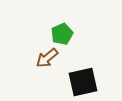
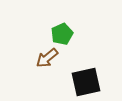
black square: moved 3 px right
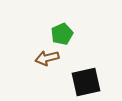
brown arrow: rotated 25 degrees clockwise
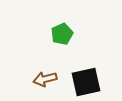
brown arrow: moved 2 px left, 21 px down
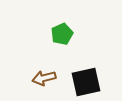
brown arrow: moved 1 px left, 1 px up
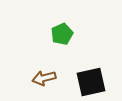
black square: moved 5 px right
